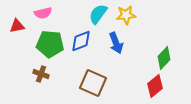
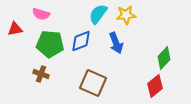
pink semicircle: moved 2 px left, 1 px down; rotated 30 degrees clockwise
red triangle: moved 2 px left, 3 px down
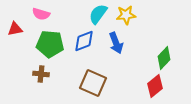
blue diamond: moved 3 px right
brown cross: rotated 14 degrees counterclockwise
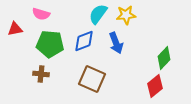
brown square: moved 1 px left, 4 px up
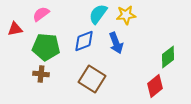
pink semicircle: rotated 126 degrees clockwise
green pentagon: moved 4 px left, 3 px down
green diamond: moved 4 px right, 1 px up; rotated 10 degrees clockwise
brown square: rotated 8 degrees clockwise
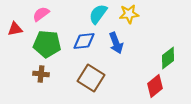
yellow star: moved 3 px right, 1 px up
blue diamond: rotated 15 degrees clockwise
green pentagon: moved 1 px right, 3 px up
green diamond: moved 1 px down
brown square: moved 1 px left, 1 px up
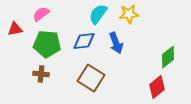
green diamond: moved 1 px up
red diamond: moved 2 px right, 1 px down
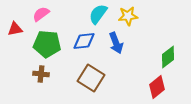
yellow star: moved 1 px left, 2 px down
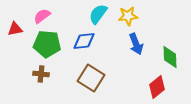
pink semicircle: moved 1 px right, 2 px down
blue arrow: moved 20 px right, 1 px down
green diamond: moved 2 px right; rotated 55 degrees counterclockwise
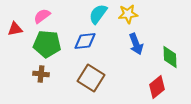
yellow star: moved 2 px up
blue diamond: moved 1 px right
